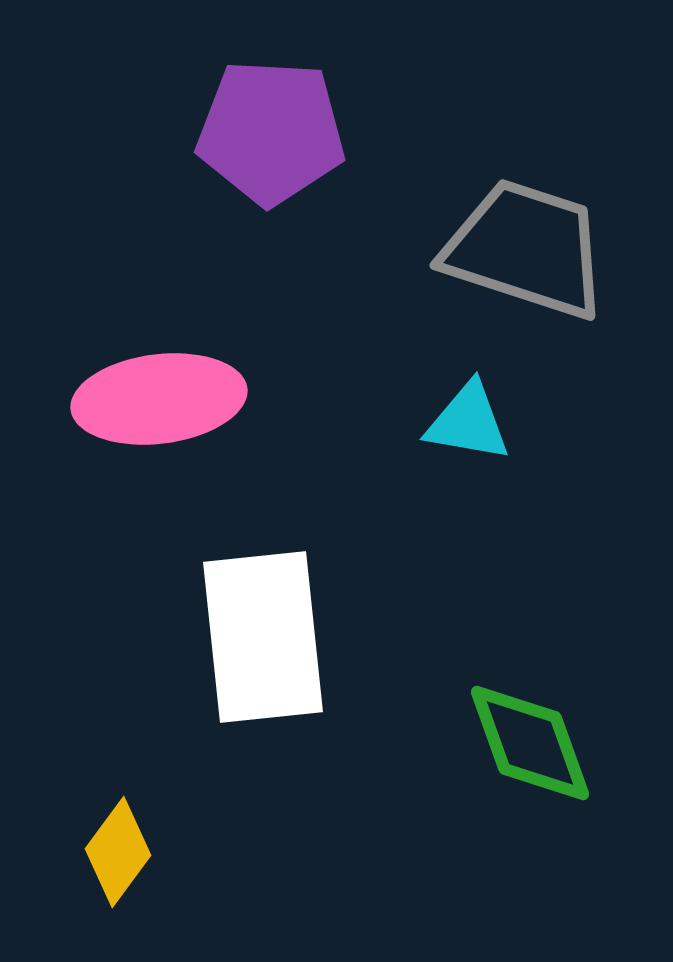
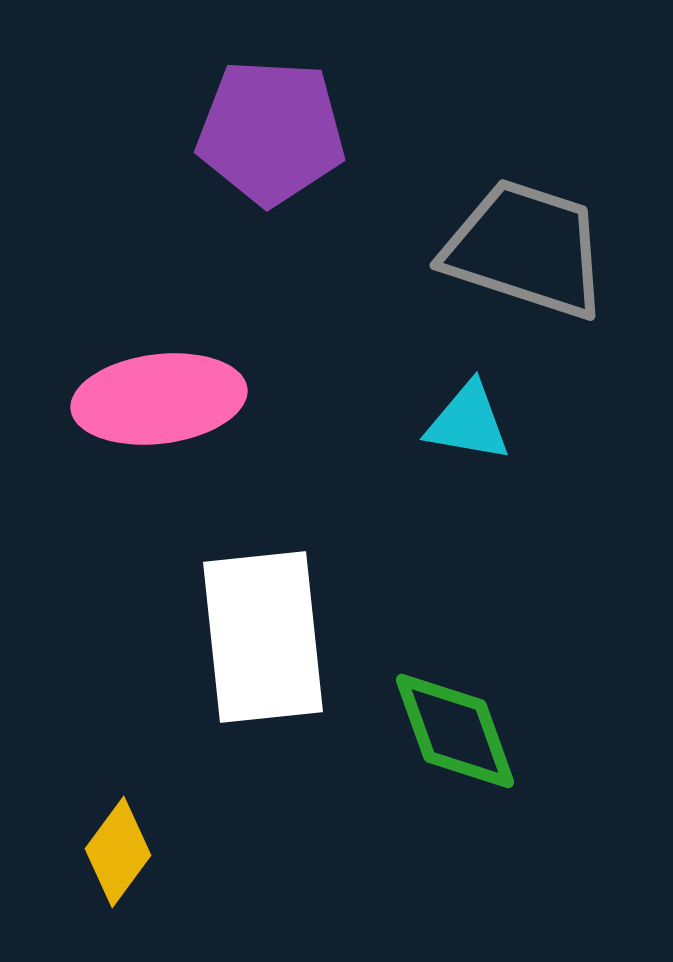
green diamond: moved 75 px left, 12 px up
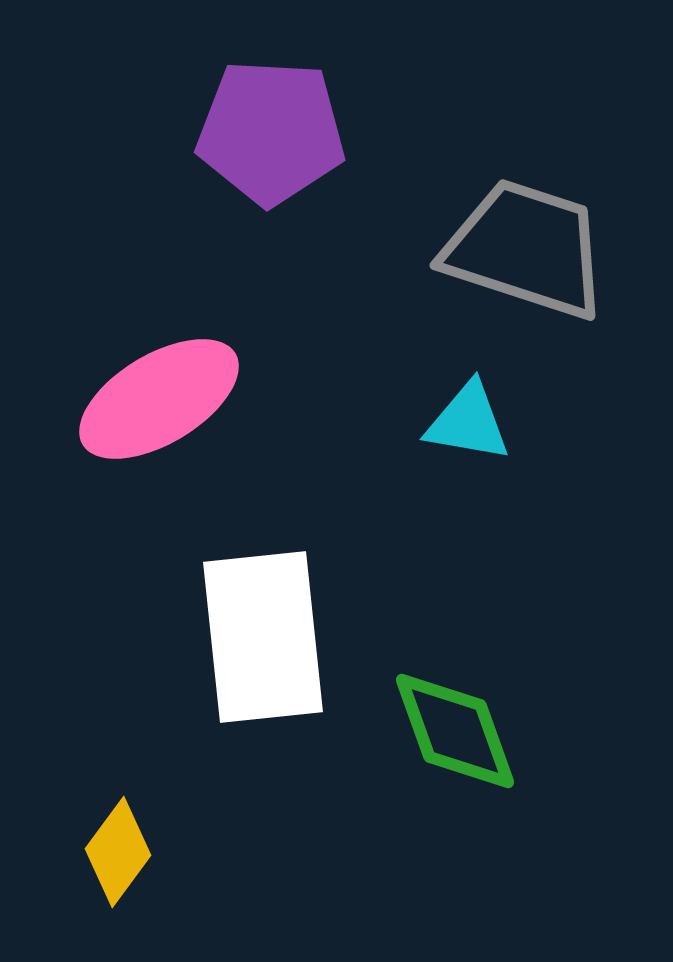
pink ellipse: rotated 24 degrees counterclockwise
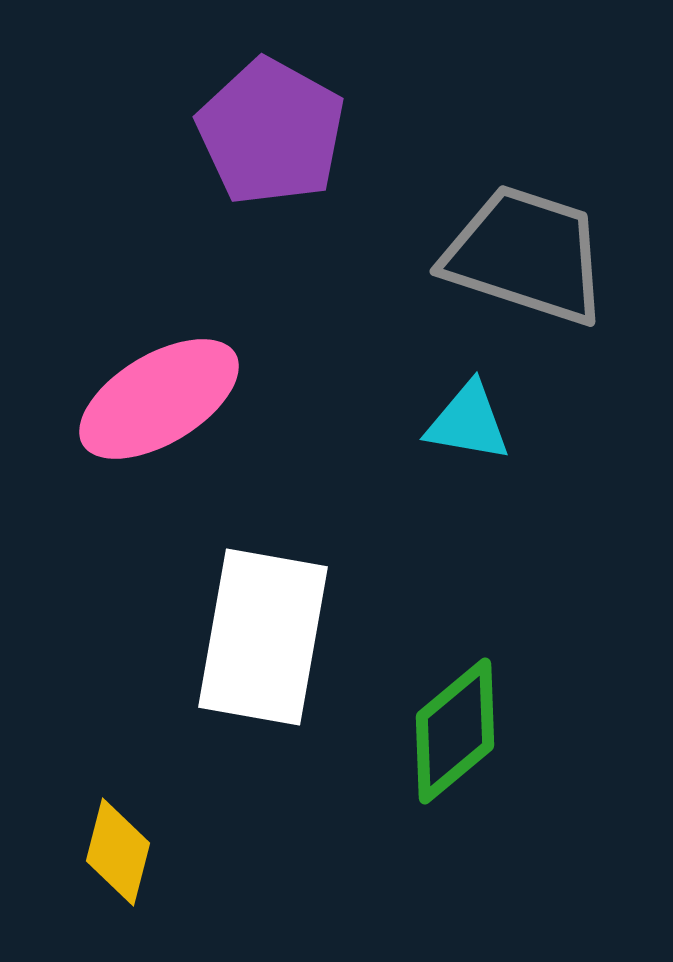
purple pentagon: rotated 26 degrees clockwise
gray trapezoid: moved 6 px down
white rectangle: rotated 16 degrees clockwise
green diamond: rotated 70 degrees clockwise
yellow diamond: rotated 22 degrees counterclockwise
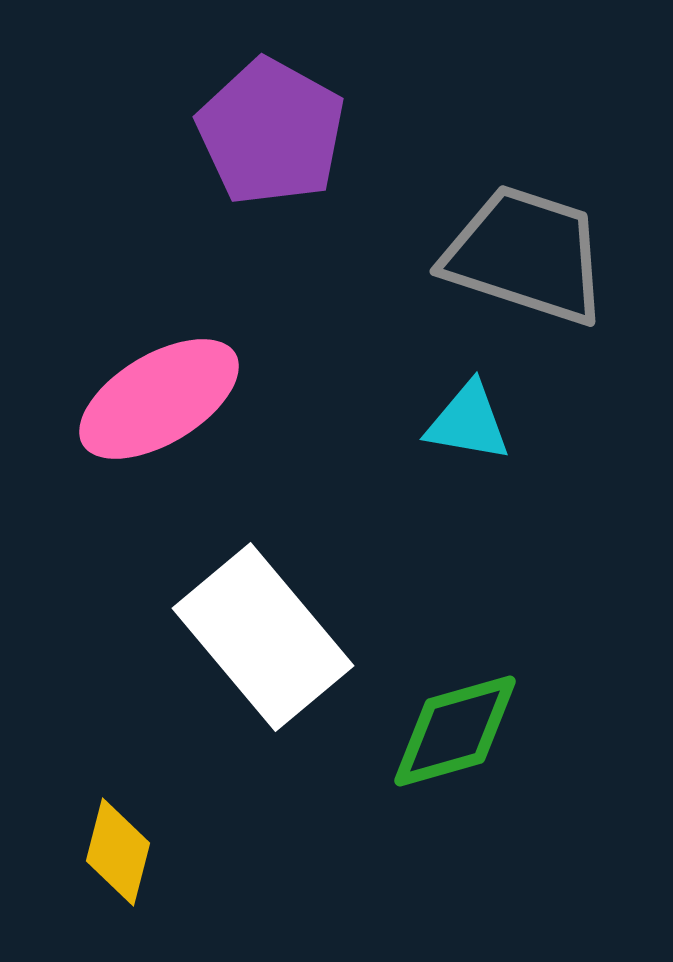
white rectangle: rotated 50 degrees counterclockwise
green diamond: rotated 24 degrees clockwise
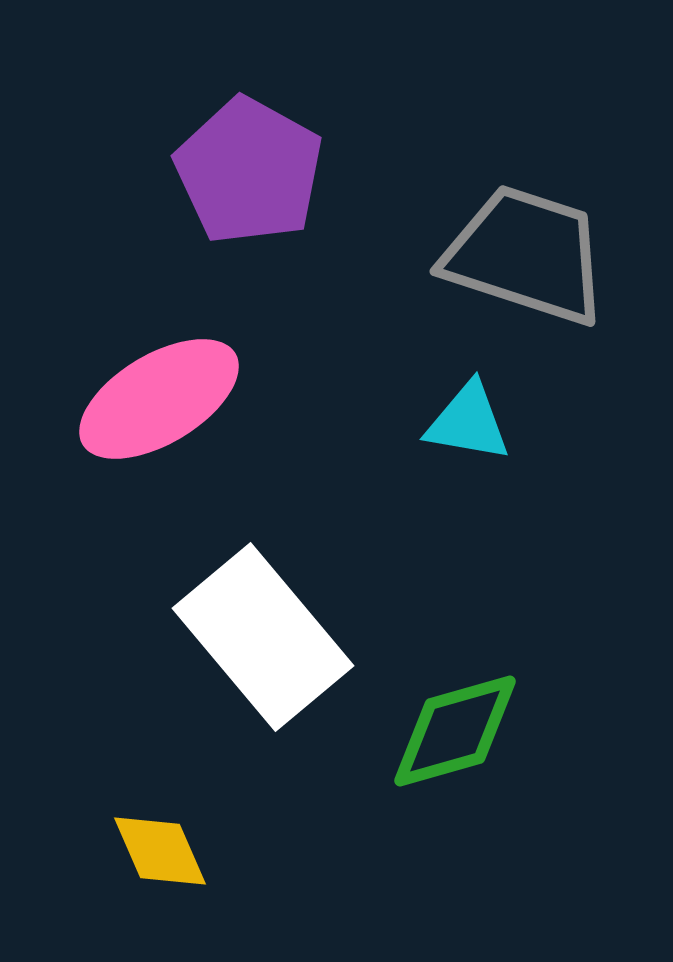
purple pentagon: moved 22 px left, 39 px down
yellow diamond: moved 42 px right, 1 px up; rotated 38 degrees counterclockwise
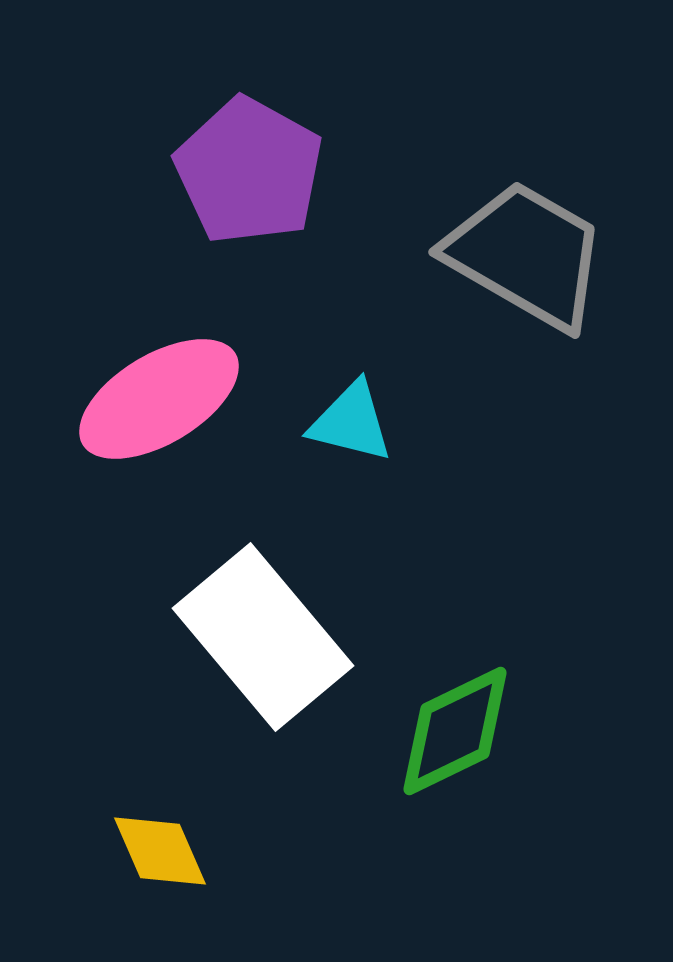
gray trapezoid: rotated 12 degrees clockwise
cyan triangle: moved 117 px left; rotated 4 degrees clockwise
green diamond: rotated 10 degrees counterclockwise
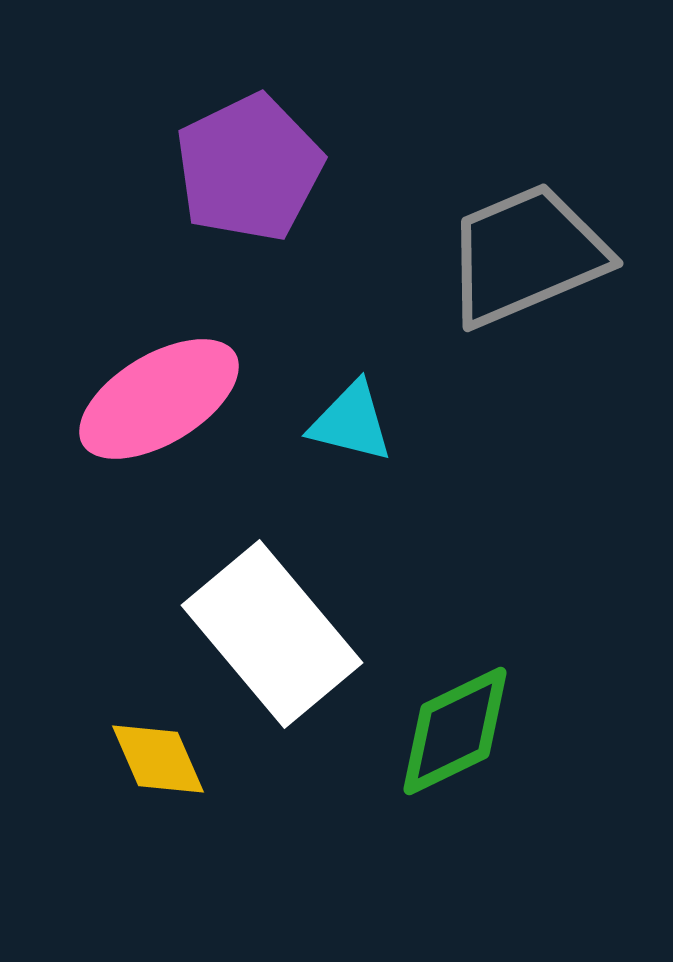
purple pentagon: moved 3 px up; rotated 17 degrees clockwise
gray trapezoid: rotated 53 degrees counterclockwise
white rectangle: moved 9 px right, 3 px up
yellow diamond: moved 2 px left, 92 px up
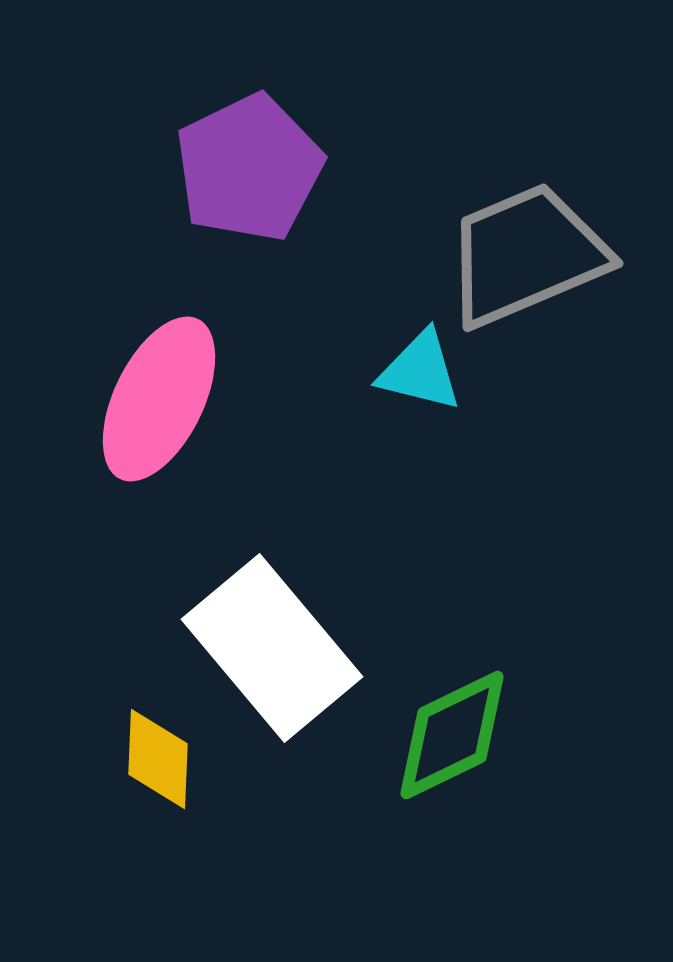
pink ellipse: rotated 33 degrees counterclockwise
cyan triangle: moved 69 px right, 51 px up
white rectangle: moved 14 px down
green diamond: moved 3 px left, 4 px down
yellow diamond: rotated 26 degrees clockwise
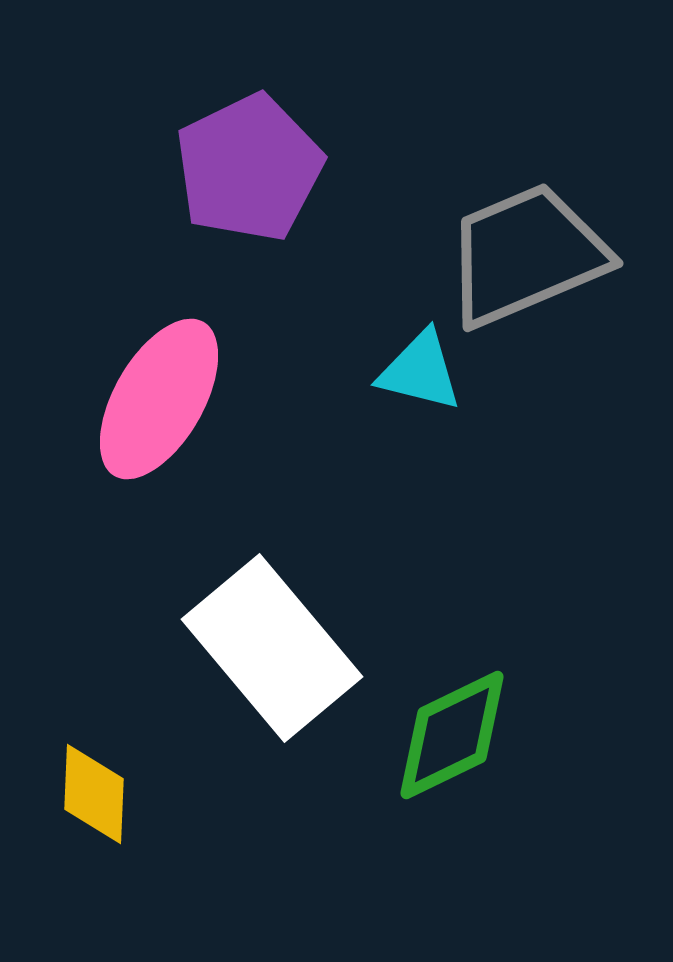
pink ellipse: rotated 4 degrees clockwise
yellow diamond: moved 64 px left, 35 px down
